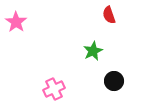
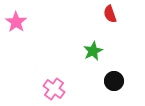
red semicircle: moved 1 px right, 1 px up
pink cross: rotated 30 degrees counterclockwise
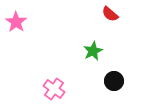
red semicircle: rotated 30 degrees counterclockwise
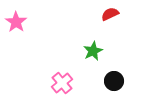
red semicircle: rotated 114 degrees clockwise
pink cross: moved 8 px right, 6 px up; rotated 15 degrees clockwise
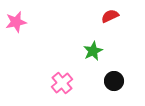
red semicircle: moved 2 px down
pink star: rotated 25 degrees clockwise
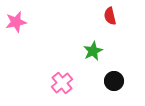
red semicircle: rotated 78 degrees counterclockwise
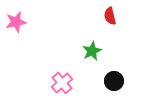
green star: moved 1 px left
